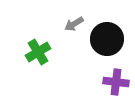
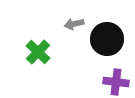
gray arrow: rotated 18 degrees clockwise
green cross: rotated 15 degrees counterclockwise
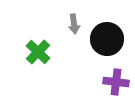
gray arrow: rotated 84 degrees counterclockwise
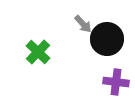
gray arrow: moved 9 px right; rotated 36 degrees counterclockwise
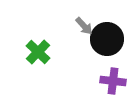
gray arrow: moved 1 px right, 2 px down
purple cross: moved 3 px left, 1 px up
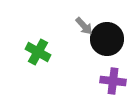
green cross: rotated 15 degrees counterclockwise
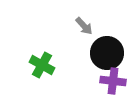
black circle: moved 14 px down
green cross: moved 4 px right, 13 px down
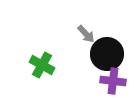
gray arrow: moved 2 px right, 8 px down
black circle: moved 1 px down
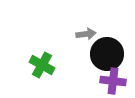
gray arrow: rotated 54 degrees counterclockwise
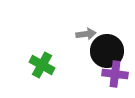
black circle: moved 3 px up
purple cross: moved 2 px right, 7 px up
